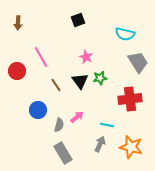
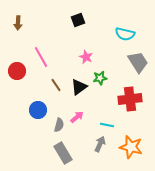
black triangle: moved 1 px left, 6 px down; rotated 30 degrees clockwise
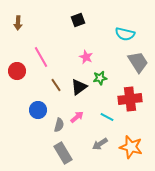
cyan line: moved 8 px up; rotated 16 degrees clockwise
gray arrow: rotated 147 degrees counterclockwise
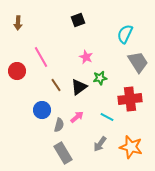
cyan semicircle: rotated 102 degrees clockwise
blue circle: moved 4 px right
gray arrow: rotated 21 degrees counterclockwise
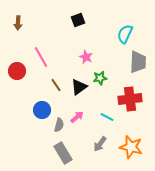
gray trapezoid: rotated 35 degrees clockwise
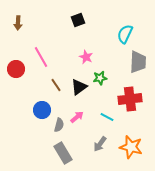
red circle: moved 1 px left, 2 px up
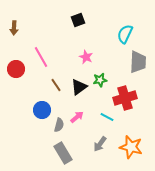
brown arrow: moved 4 px left, 5 px down
green star: moved 2 px down
red cross: moved 5 px left, 1 px up; rotated 10 degrees counterclockwise
